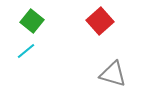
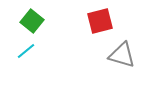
red square: rotated 28 degrees clockwise
gray triangle: moved 9 px right, 19 px up
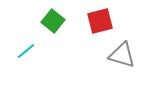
green square: moved 21 px right
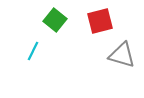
green square: moved 2 px right, 1 px up
cyan line: moved 7 px right; rotated 24 degrees counterclockwise
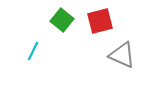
green square: moved 7 px right
gray triangle: rotated 8 degrees clockwise
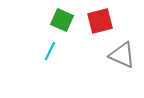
green square: rotated 15 degrees counterclockwise
cyan line: moved 17 px right
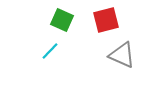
red square: moved 6 px right, 1 px up
cyan line: rotated 18 degrees clockwise
